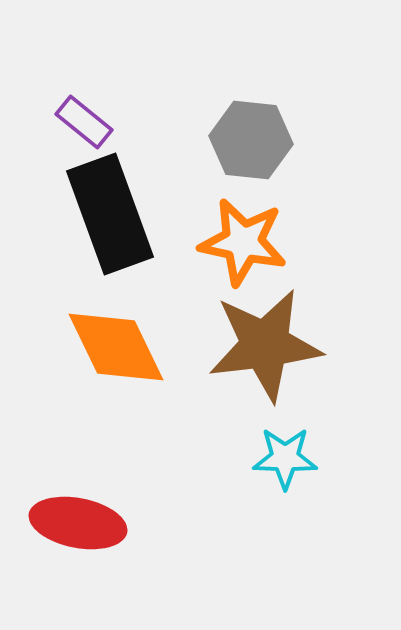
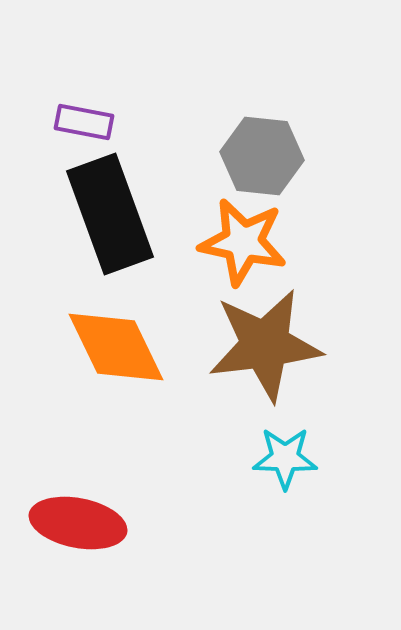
purple rectangle: rotated 28 degrees counterclockwise
gray hexagon: moved 11 px right, 16 px down
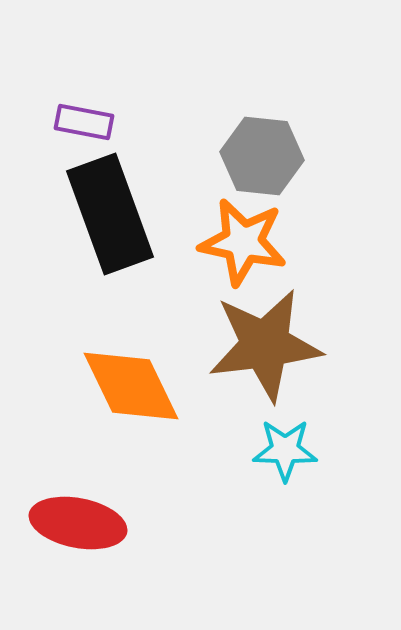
orange diamond: moved 15 px right, 39 px down
cyan star: moved 8 px up
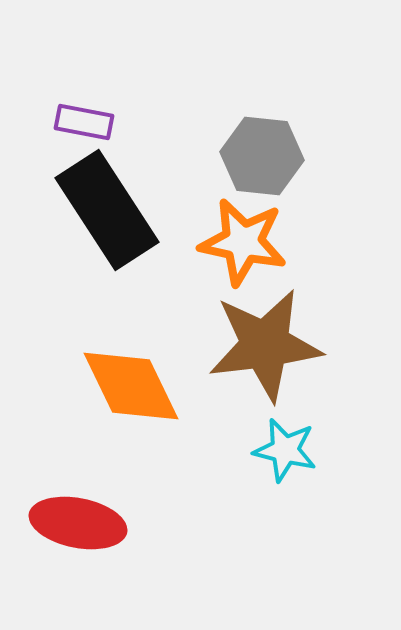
black rectangle: moved 3 px left, 4 px up; rotated 13 degrees counterclockwise
cyan star: rotated 12 degrees clockwise
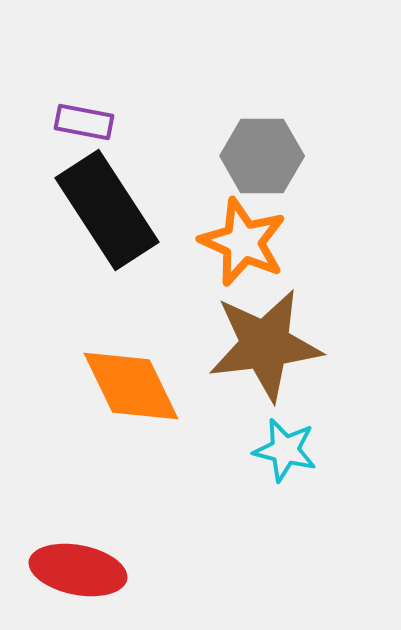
gray hexagon: rotated 6 degrees counterclockwise
orange star: rotated 12 degrees clockwise
red ellipse: moved 47 px down
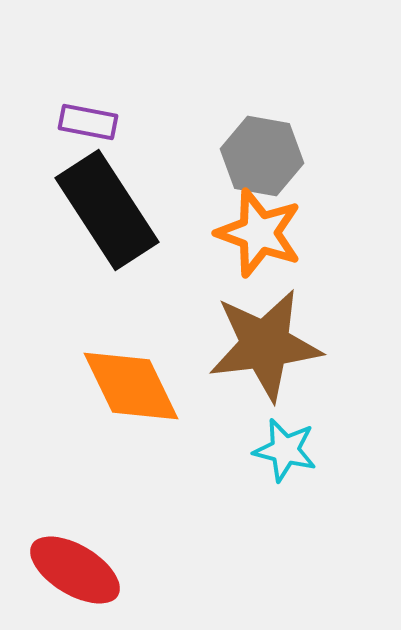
purple rectangle: moved 4 px right
gray hexagon: rotated 10 degrees clockwise
orange star: moved 16 px right, 9 px up; rotated 4 degrees counterclockwise
red ellipse: moved 3 px left; rotated 20 degrees clockwise
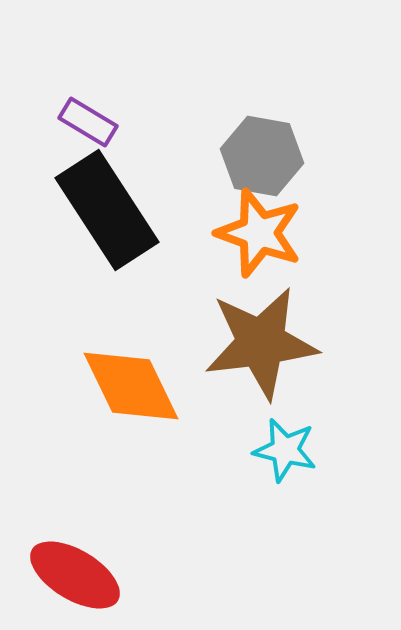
purple rectangle: rotated 20 degrees clockwise
brown star: moved 4 px left, 2 px up
red ellipse: moved 5 px down
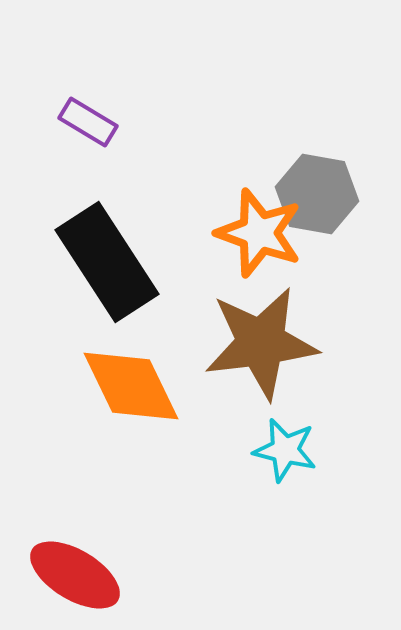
gray hexagon: moved 55 px right, 38 px down
black rectangle: moved 52 px down
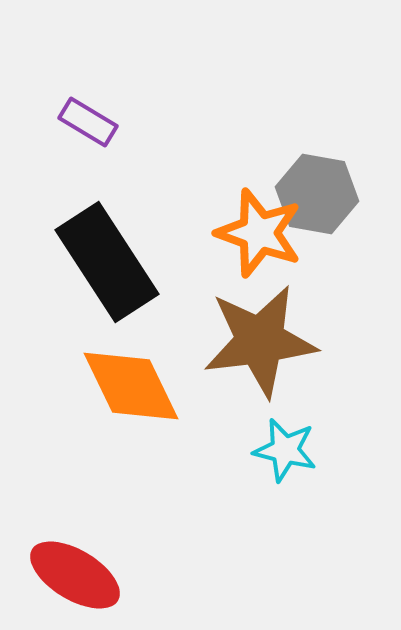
brown star: moved 1 px left, 2 px up
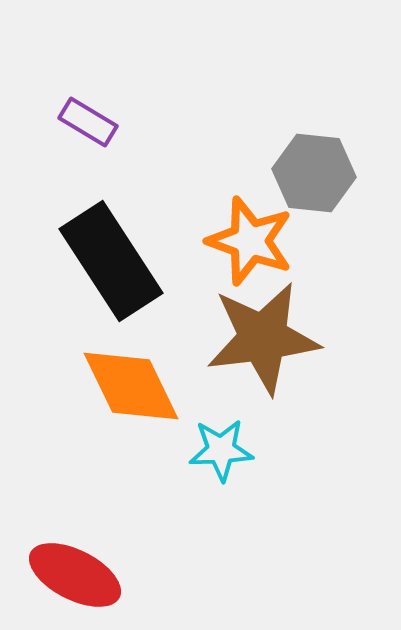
gray hexagon: moved 3 px left, 21 px up; rotated 4 degrees counterclockwise
orange star: moved 9 px left, 8 px down
black rectangle: moved 4 px right, 1 px up
brown star: moved 3 px right, 3 px up
cyan star: moved 64 px left; rotated 16 degrees counterclockwise
red ellipse: rotated 4 degrees counterclockwise
